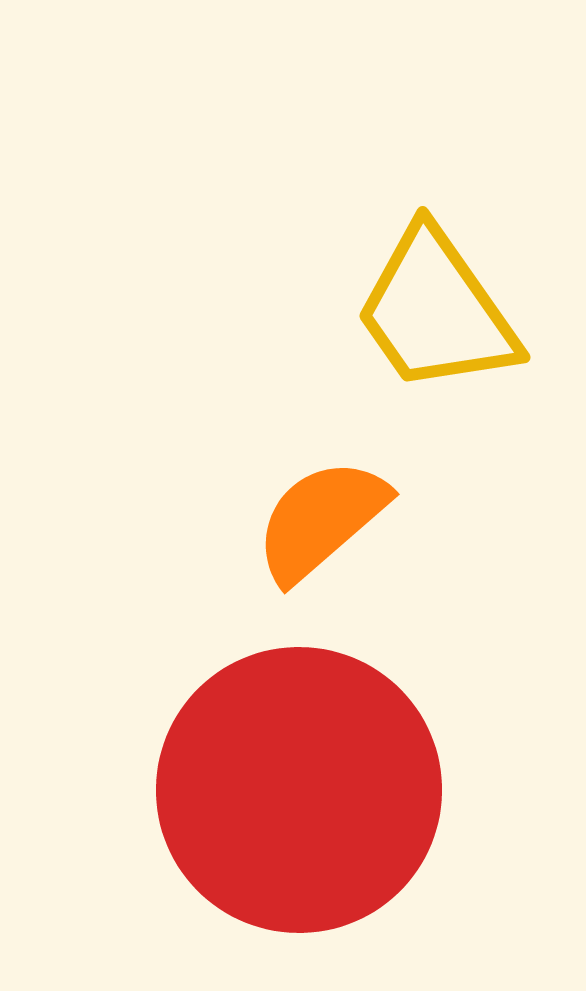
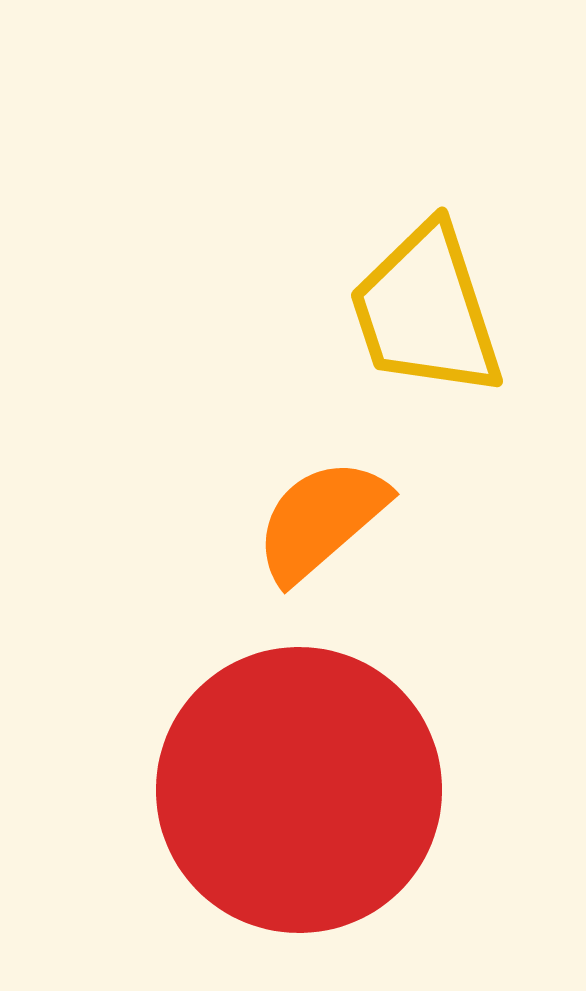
yellow trapezoid: moved 10 px left; rotated 17 degrees clockwise
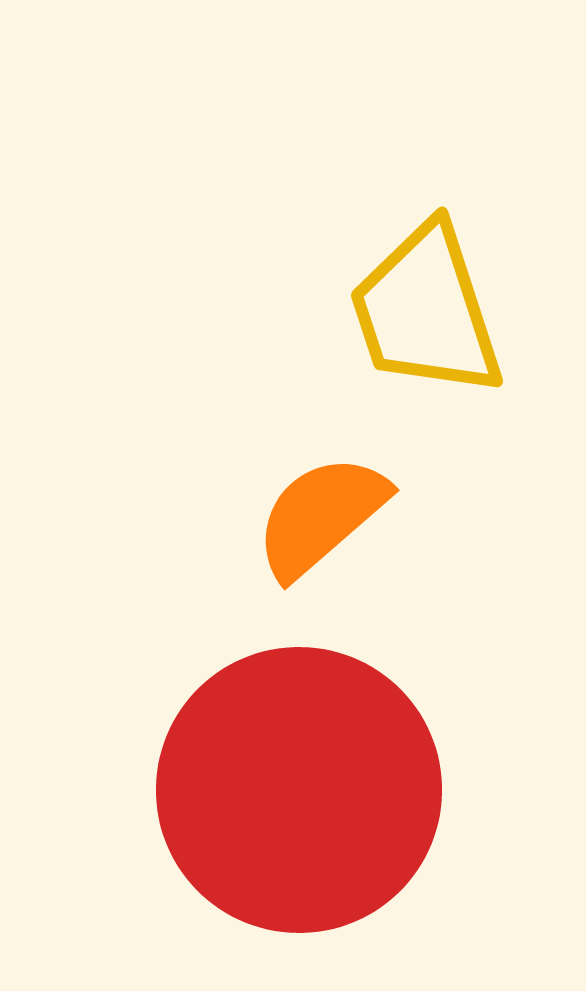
orange semicircle: moved 4 px up
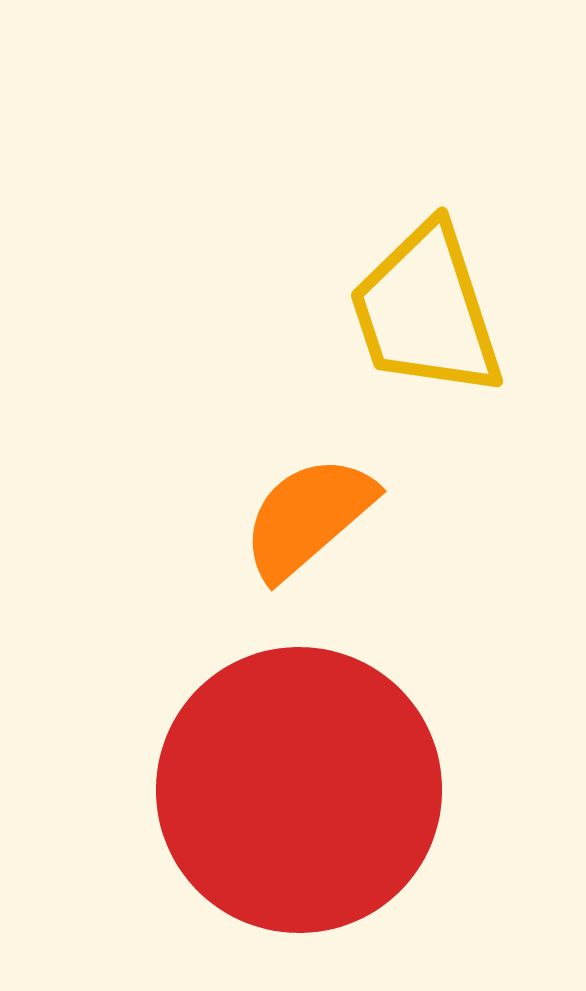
orange semicircle: moved 13 px left, 1 px down
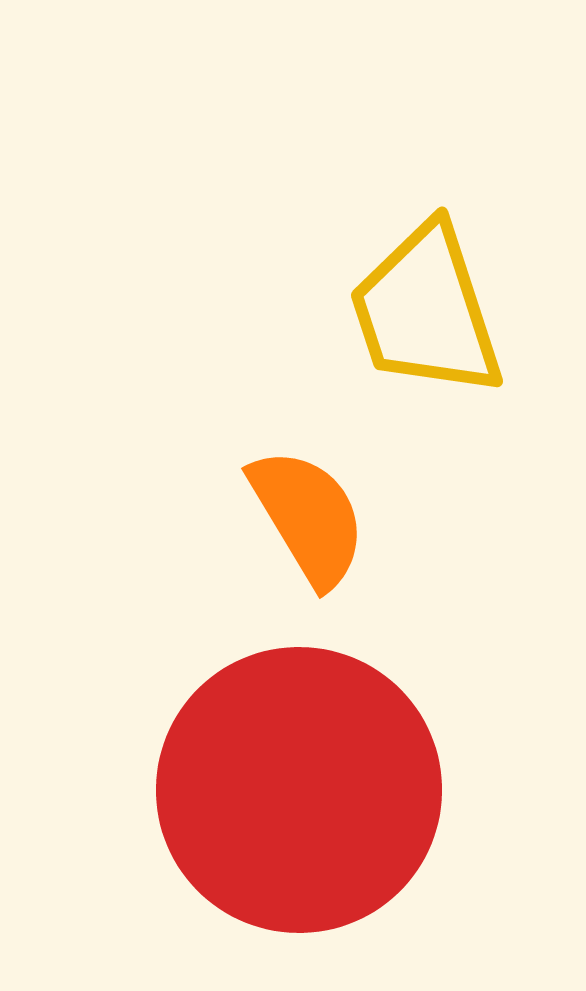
orange semicircle: rotated 100 degrees clockwise
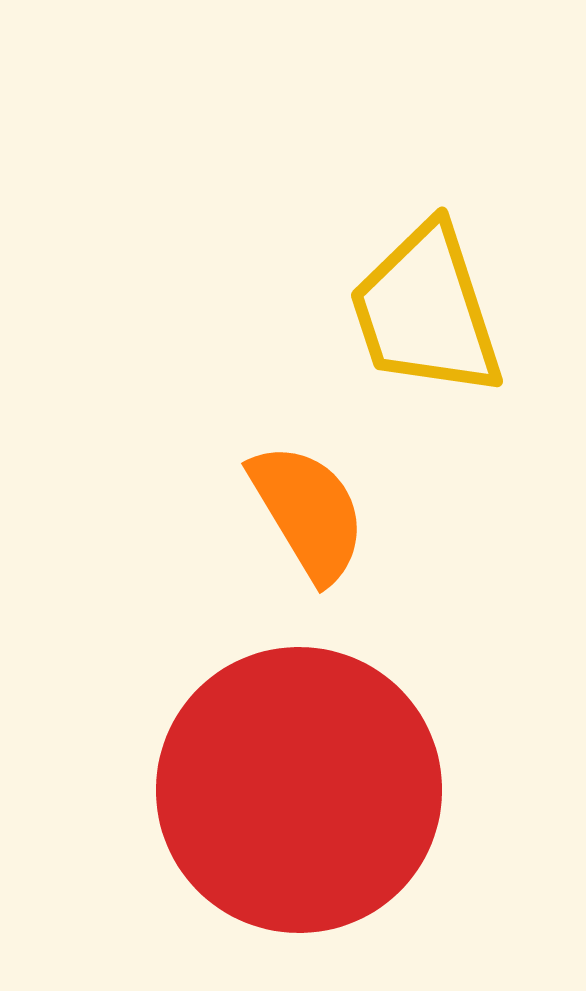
orange semicircle: moved 5 px up
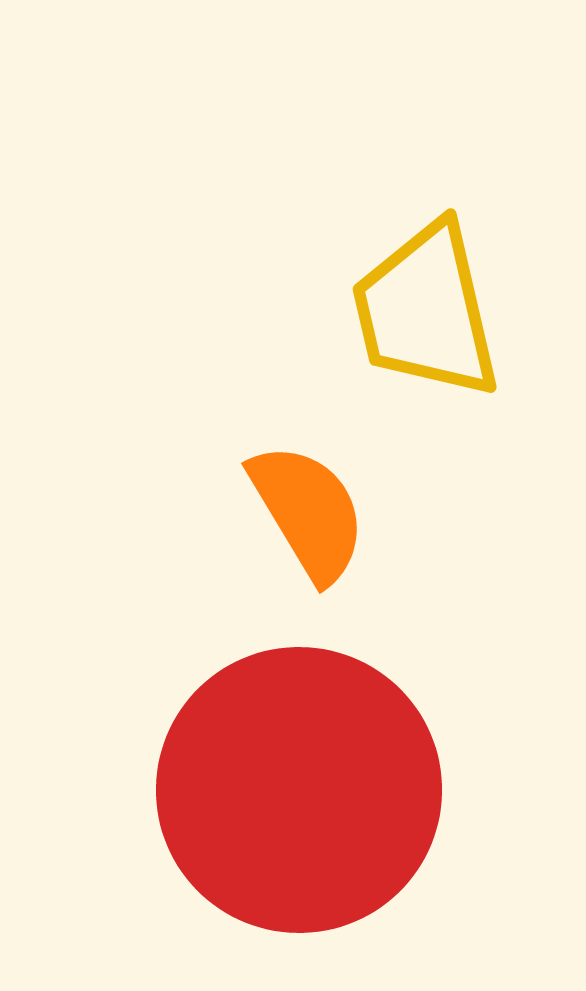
yellow trapezoid: rotated 5 degrees clockwise
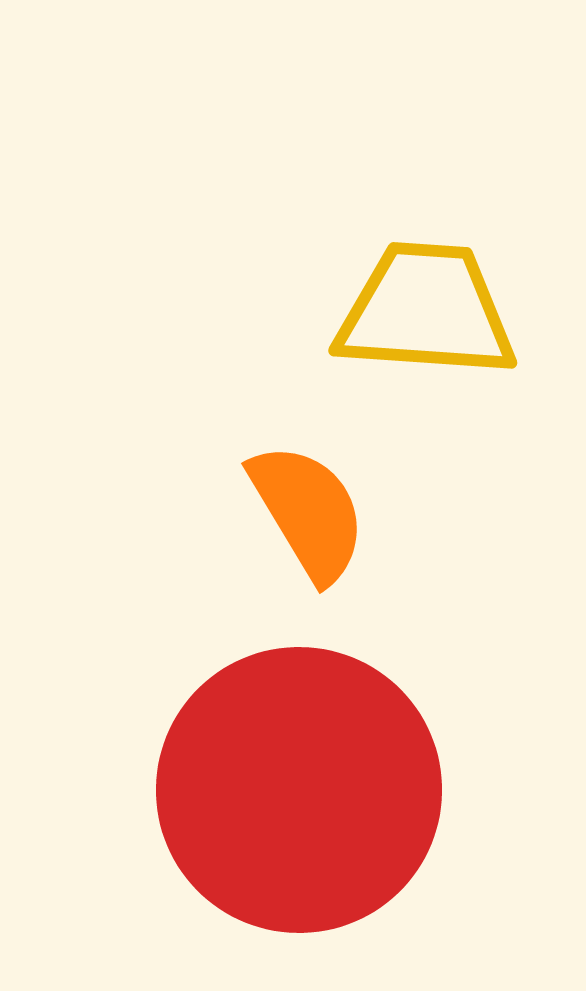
yellow trapezoid: rotated 107 degrees clockwise
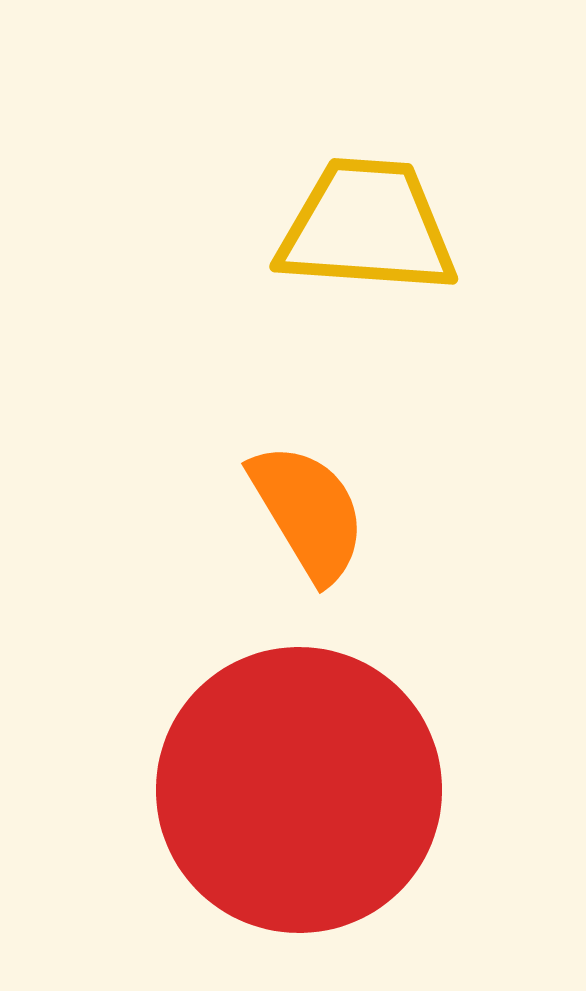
yellow trapezoid: moved 59 px left, 84 px up
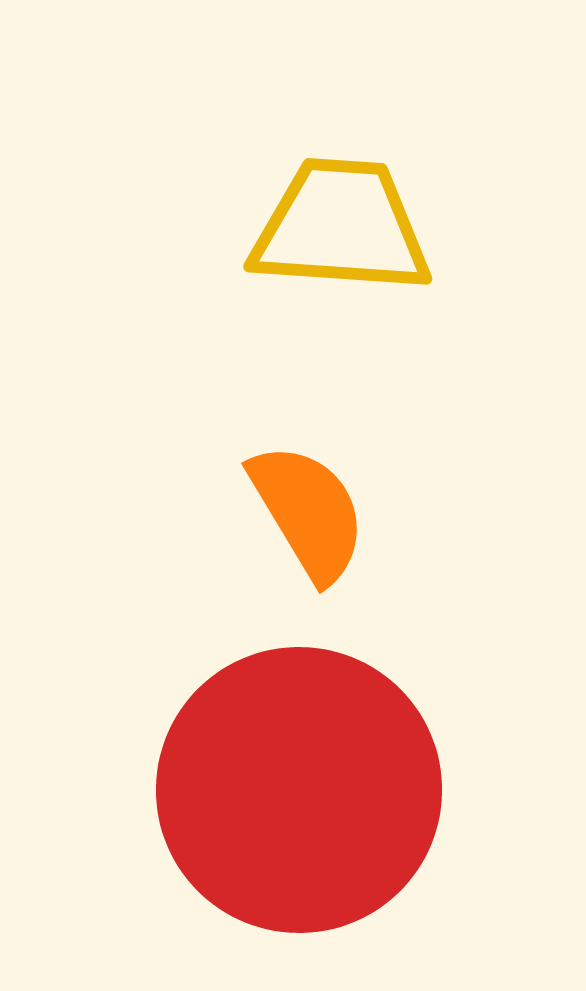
yellow trapezoid: moved 26 px left
